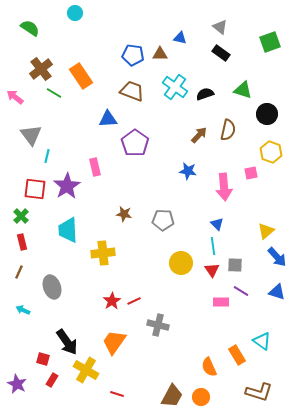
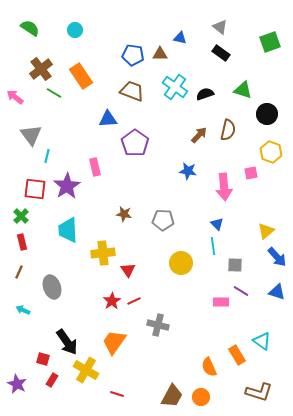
cyan circle at (75, 13): moved 17 px down
red triangle at (212, 270): moved 84 px left
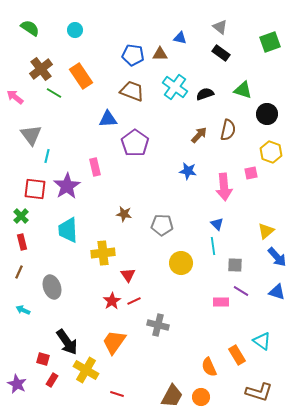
gray pentagon at (163, 220): moved 1 px left, 5 px down
red triangle at (128, 270): moved 5 px down
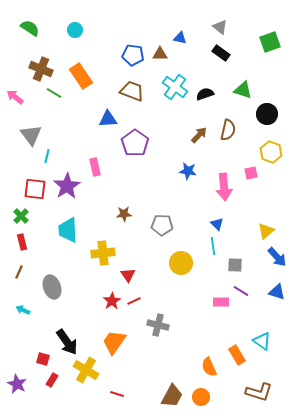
brown cross at (41, 69): rotated 30 degrees counterclockwise
brown star at (124, 214): rotated 14 degrees counterclockwise
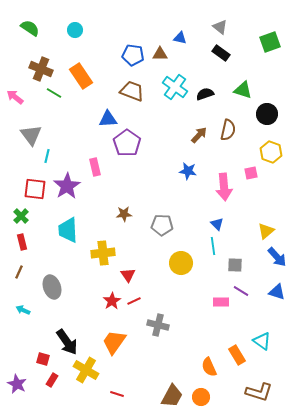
purple pentagon at (135, 143): moved 8 px left
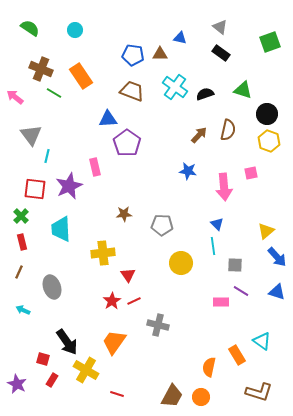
yellow hexagon at (271, 152): moved 2 px left, 11 px up
purple star at (67, 186): moved 2 px right; rotated 8 degrees clockwise
cyan trapezoid at (68, 230): moved 7 px left, 1 px up
orange semicircle at (209, 367): rotated 36 degrees clockwise
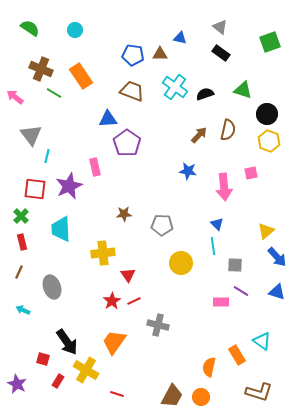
red rectangle at (52, 380): moved 6 px right, 1 px down
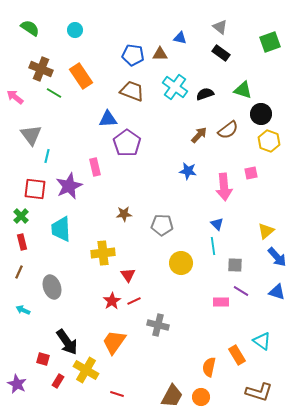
black circle at (267, 114): moved 6 px left
brown semicircle at (228, 130): rotated 40 degrees clockwise
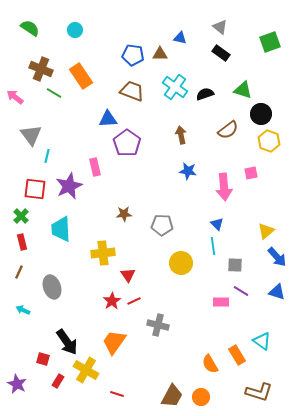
brown arrow at (199, 135): moved 18 px left; rotated 54 degrees counterclockwise
orange semicircle at (209, 367): moved 1 px right, 3 px up; rotated 42 degrees counterclockwise
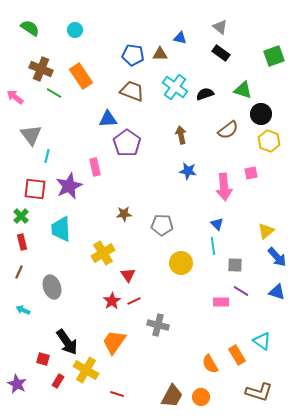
green square at (270, 42): moved 4 px right, 14 px down
yellow cross at (103, 253): rotated 25 degrees counterclockwise
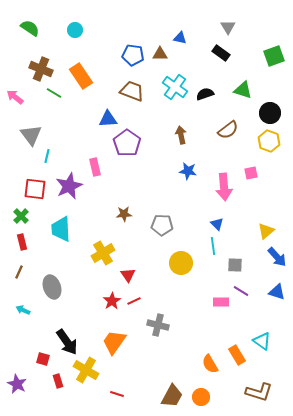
gray triangle at (220, 27): moved 8 px right; rotated 21 degrees clockwise
black circle at (261, 114): moved 9 px right, 1 px up
red rectangle at (58, 381): rotated 48 degrees counterclockwise
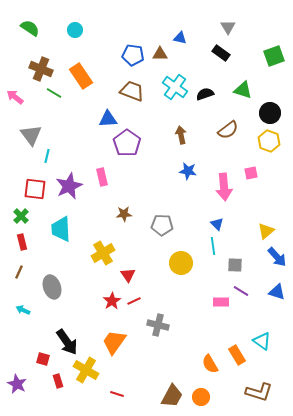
pink rectangle at (95, 167): moved 7 px right, 10 px down
